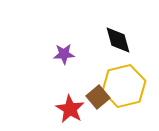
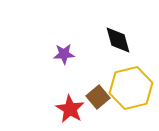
yellow hexagon: moved 7 px right, 2 px down
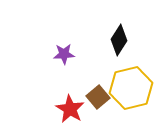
black diamond: moved 1 px right; rotated 48 degrees clockwise
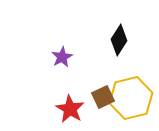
purple star: moved 2 px left, 3 px down; rotated 25 degrees counterclockwise
yellow hexagon: moved 10 px down
brown square: moved 5 px right; rotated 15 degrees clockwise
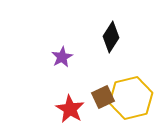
black diamond: moved 8 px left, 3 px up
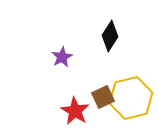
black diamond: moved 1 px left, 1 px up
red star: moved 5 px right, 2 px down
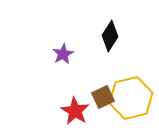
purple star: moved 1 px right, 3 px up
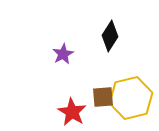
brown square: rotated 20 degrees clockwise
red star: moved 3 px left, 1 px down
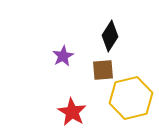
purple star: moved 2 px down
brown square: moved 27 px up
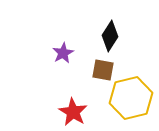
purple star: moved 3 px up
brown square: rotated 15 degrees clockwise
red star: moved 1 px right
